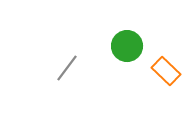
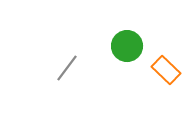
orange rectangle: moved 1 px up
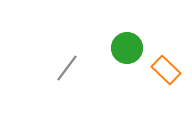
green circle: moved 2 px down
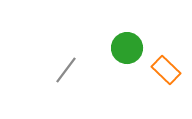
gray line: moved 1 px left, 2 px down
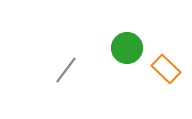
orange rectangle: moved 1 px up
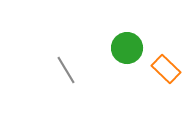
gray line: rotated 68 degrees counterclockwise
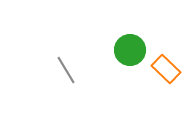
green circle: moved 3 px right, 2 px down
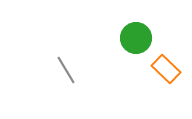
green circle: moved 6 px right, 12 px up
